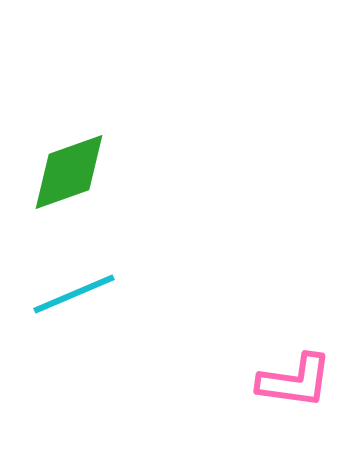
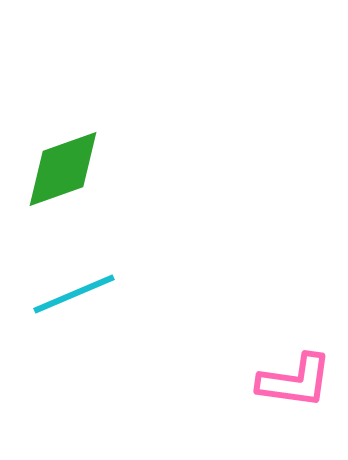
green diamond: moved 6 px left, 3 px up
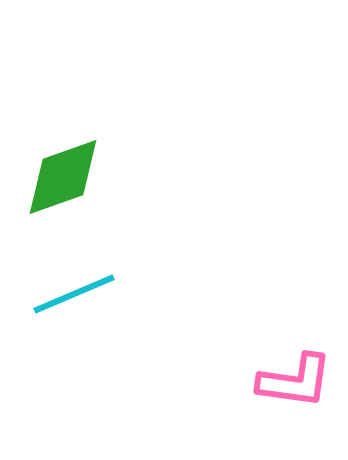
green diamond: moved 8 px down
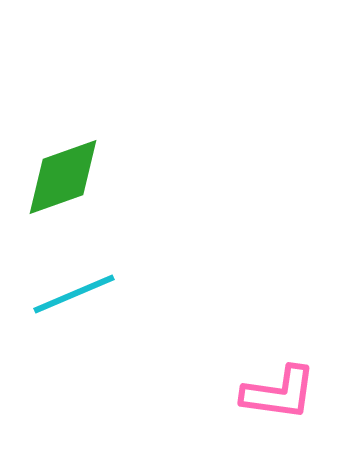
pink L-shape: moved 16 px left, 12 px down
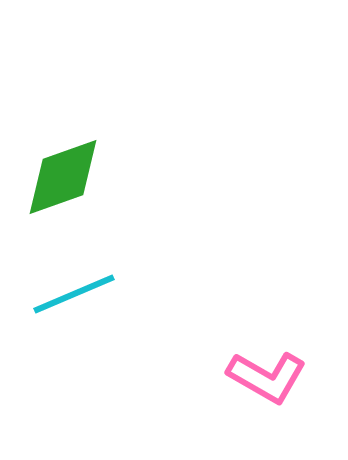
pink L-shape: moved 12 px left, 16 px up; rotated 22 degrees clockwise
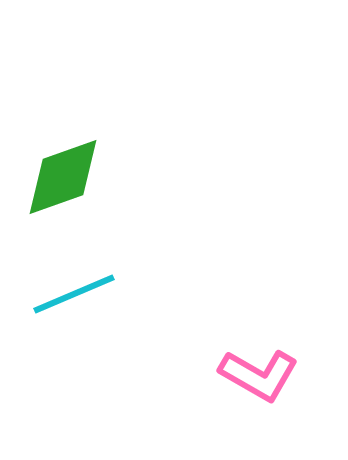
pink L-shape: moved 8 px left, 2 px up
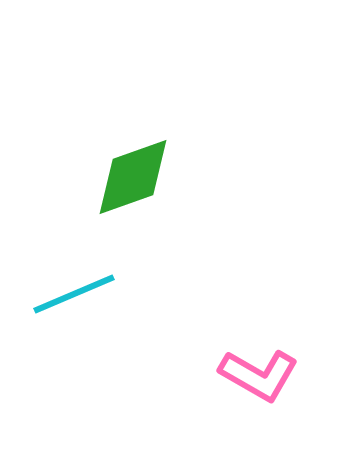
green diamond: moved 70 px right
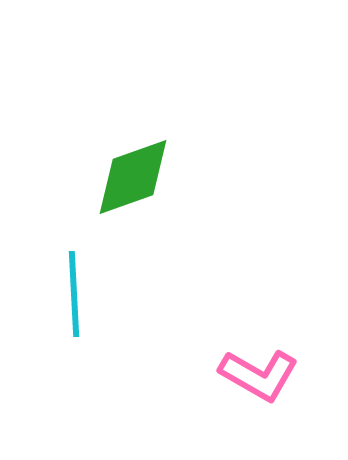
cyan line: rotated 70 degrees counterclockwise
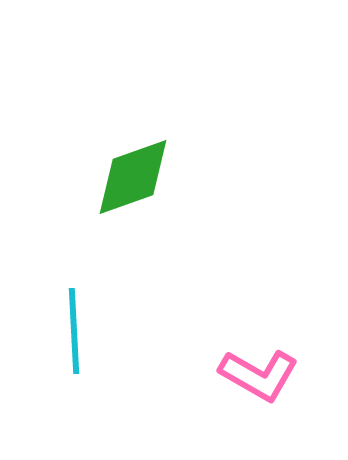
cyan line: moved 37 px down
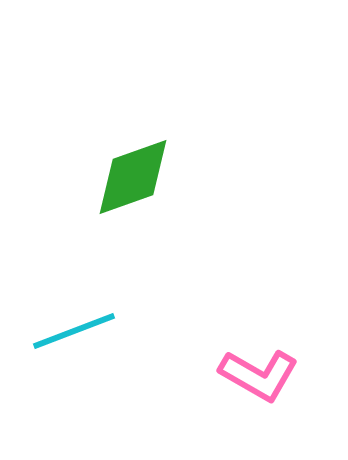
cyan line: rotated 72 degrees clockwise
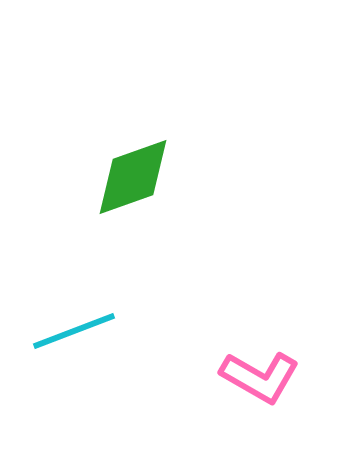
pink L-shape: moved 1 px right, 2 px down
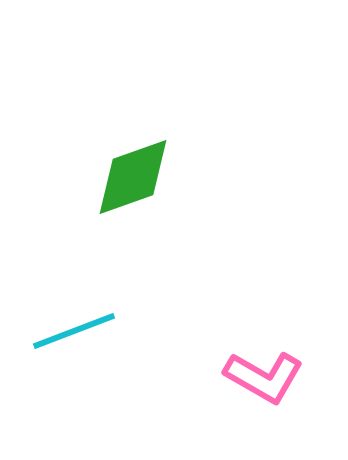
pink L-shape: moved 4 px right
